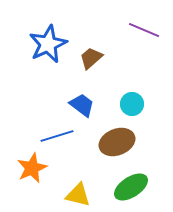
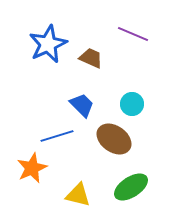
purple line: moved 11 px left, 4 px down
brown trapezoid: rotated 65 degrees clockwise
blue trapezoid: rotated 8 degrees clockwise
brown ellipse: moved 3 px left, 3 px up; rotated 56 degrees clockwise
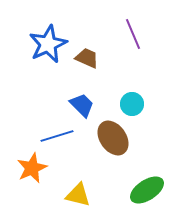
purple line: rotated 44 degrees clockwise
brown trapezoid: moved 4 px left
brown ellipse: moved 1 px left, 1 px up; rotated 20 degrees clockwise
green ellipse: moved 16 px right, 3 px down
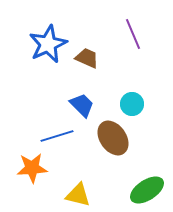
orange star: rotated 20 degrees clockwise
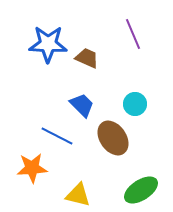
blue star: rotated 27 degrees clockwise
cyan circle: moved 3 px right
blue line: rotated 44 degrees clockwise
green ellipse: moved 6 px left
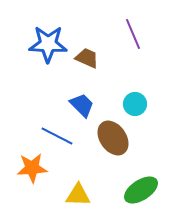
yellow triangle: rotated 12 degrees counterclockwise
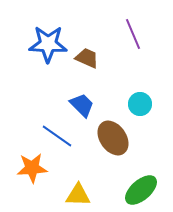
cyan circle: moved 5 px right
blue line: rotated 8 degrees clockwise
green ellipse: rotated 8 degrees counterclockwise
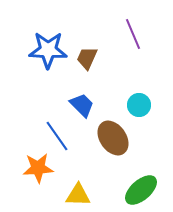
blue star: moved 6 px down
brown trapezoid: rotated 90 degrees counterclockwise
cyan circle: moved 1 px left, 1 px down
blue line: rotated 20 degrees clockwise
orange star: moved 6 px right
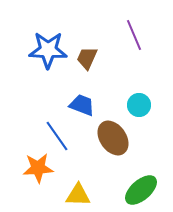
purple line: moved 1 px right, 1 px down
blue trapezoid: rotated 24 degrees counterclockwise
